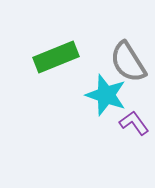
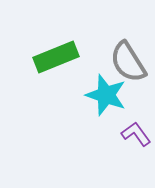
purple L-shape: moved 2 px right, 11 px down
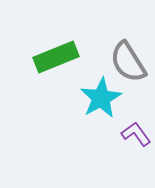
cyan star: moved 5 px left, 3 px down; rotated 24 degrees clockwise
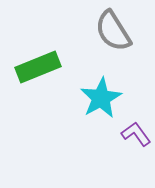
green rectangle: moved 18 px left, 10 px down
gray semicircle: moved 15 px left, 31 px up
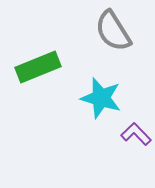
cyan star: rotated 27 degrees counterclockwise
purple L-shape: rotated 8 degrees counterclockwise
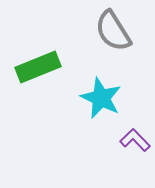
cyan star: rotated 9 degrees clockwise
purple L-shape: moved 1 px left, 6 px down
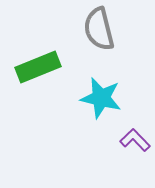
gray semicircle: moved 14 px left, 2 px up; rotated 18 degrees clockwise
cyan star: rotated 12 degrees counterclockwise
